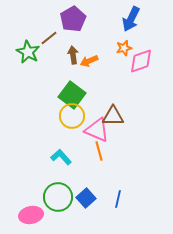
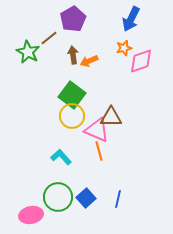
brown triangle: moved 2 px left, 1 px down
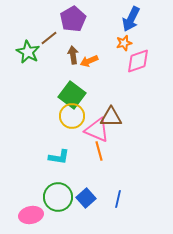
orange star: moved 5 px up
pink diamond: moved 3 px left
cyan L-shape: moved 2 px left; rotated 140 degrees clockwise
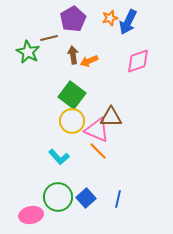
blue arrow: moved 3 px left, 3 px down
brown line: rotated 24 degrees clockwise
orange star: moved 14 px left, 25 px up
yellow circle: moved 5 px down
orange line: moved 1 px left; rotated 30 degrees counterclockwise
cyan L-shape: rotated 40 degrees clockwise
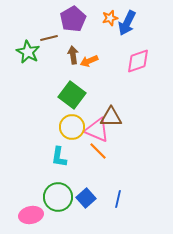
blue arrow: moved 1 px left, 1 px down
yellow circle: moved 6 px down
cyan L-shape: rotated 50 degrees clockwise
